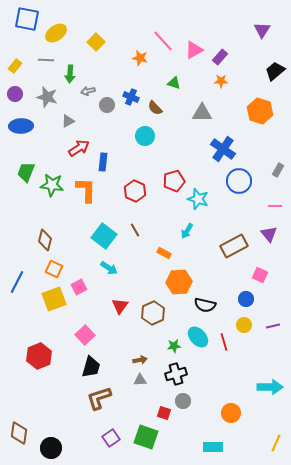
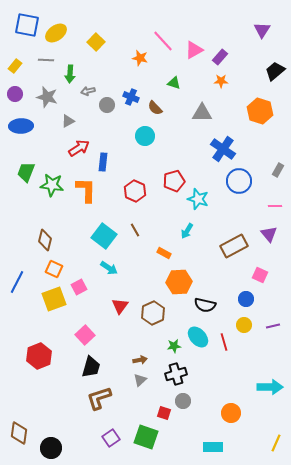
blue square at (27, 19): moved 6 px down
gray triangle at (140, 380): rotated 40 degrees counterclockwise
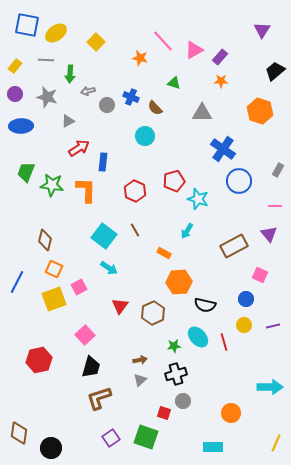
red hexagon at (39, 356): moved 4 px down; rotated 10 degrees clockwise
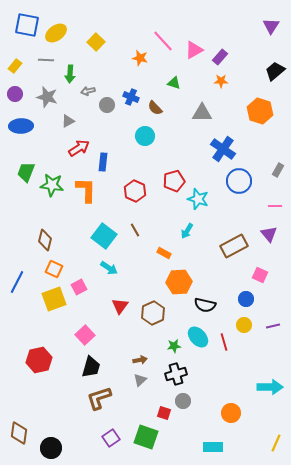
purple triangle at (262, 30): moved 9 px right, 4 px up
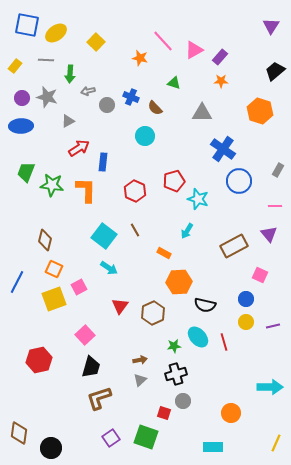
purple circle at (15, 94): moved 7 px right, 4 px down
yellow circle at (244, 325): moved 2 px right, 3 px up
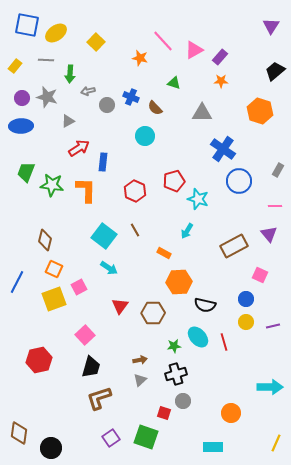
brown hexagon at (153, 313): rotated 25 degrees clockwise
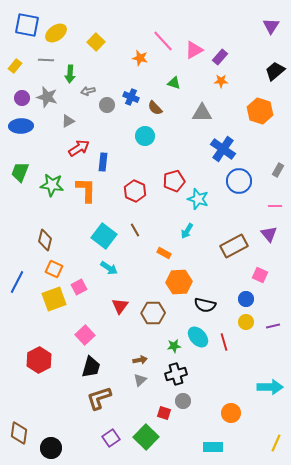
green trapezoid at (26, 172): moved 6 px left
red hexagon at (39, 360): rotated 15 degrees counterclockwise
green square at (146, 437): rotated 25 degrees clockwise
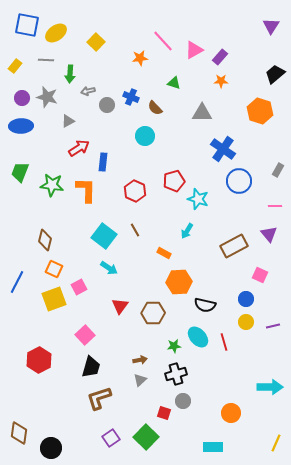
orange star at (140, 58): rotated 21 degrees counterclockwise
black trapezoid at (275, 71): moved 3 px down
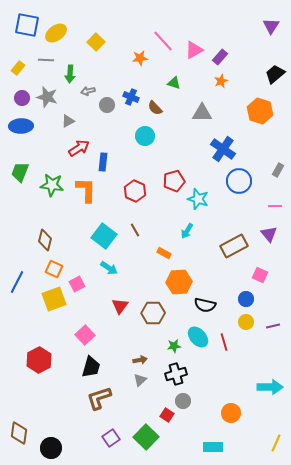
yellow rectangle at (15, 66): moved 3 px right, 2 px down
orange star at (221, 81): rotated 24 degrees counterclockwise
pink square at (79, 287): moved 2 px left, 3 px up
red square at (164, 413): moved 3 px right, 2 px down; rotated 16 degrees clockwise
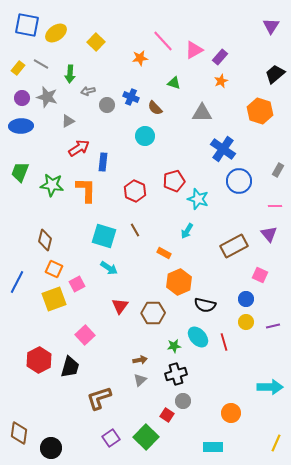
gray line at (46, 60): moved 5 px left, 4 px down; rotated 28 degrees clockwise
cyan square at (104, 236): rotated 20 degrees counterclockwise
orange hexagon at (179, 282): rotated 20 degrees counterclockwise
black trapezoid at (91, 367): moved 21 px left
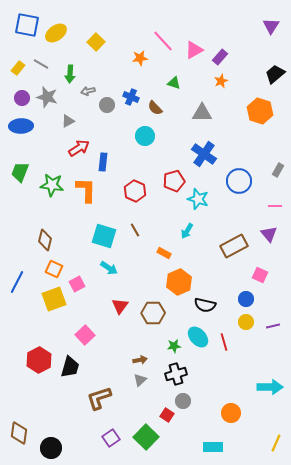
blue cross at (223, 149): moved 19 px left, 5 px down
